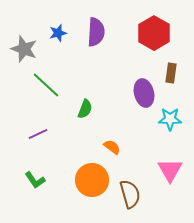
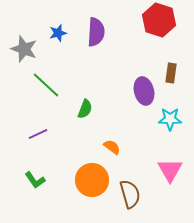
red hexagon: moved 5 px right, 13 px up; rotated 12 degrees counterclockwise
purple ellipse: moved 2 px up
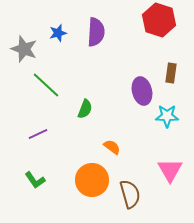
purple ellipse: moved 2 px left
cyan star: moved 3 px left, 3 px up
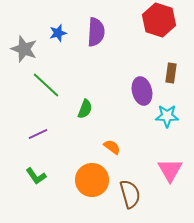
green L-shape: moved 1 px right, 4 px up
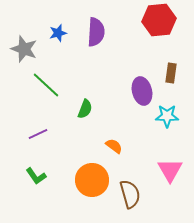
red hexagon: rotated 24 degrees counterclockwise
orange semicircle: moved 2 px right, 1 px up
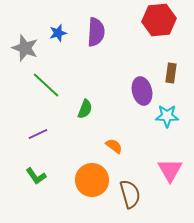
gray star: moved 1 px right, 1 px up
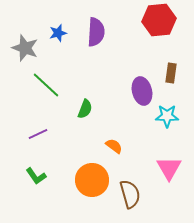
pink triangle: moved 1 px left, 2 px up
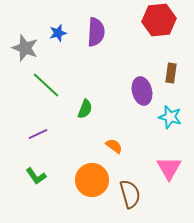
cyan star: moved 3 px right, 1 px down; rotated 15 degrees clockwise
